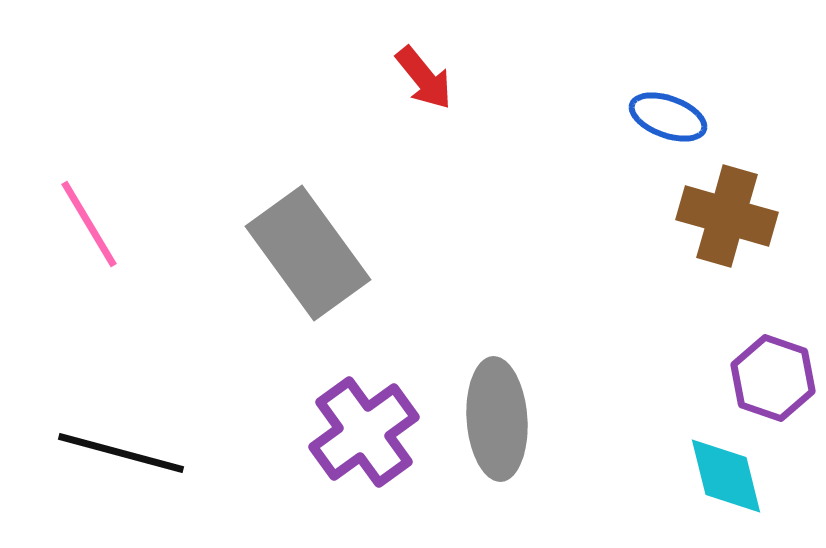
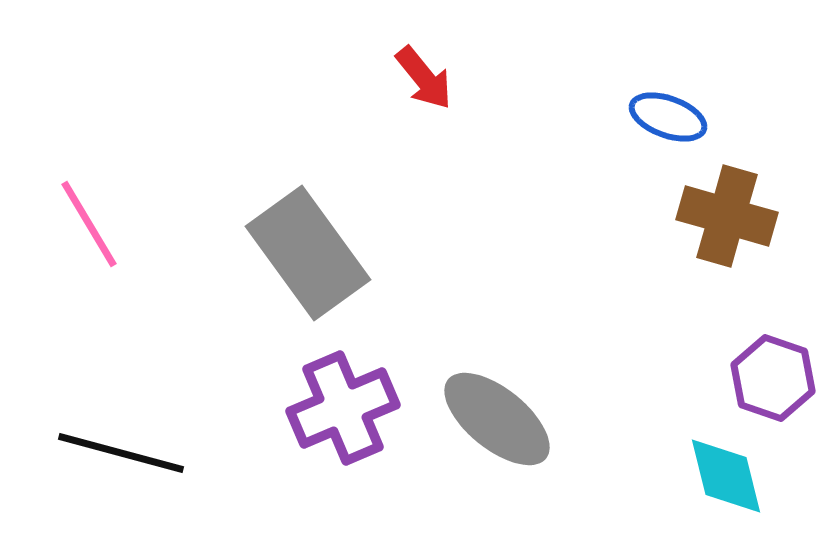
gray ellipse: rotated 47 degrees counterclockwise
purple cross: moved 21 px left, 24 px up; rotated 13 degrees clockwise
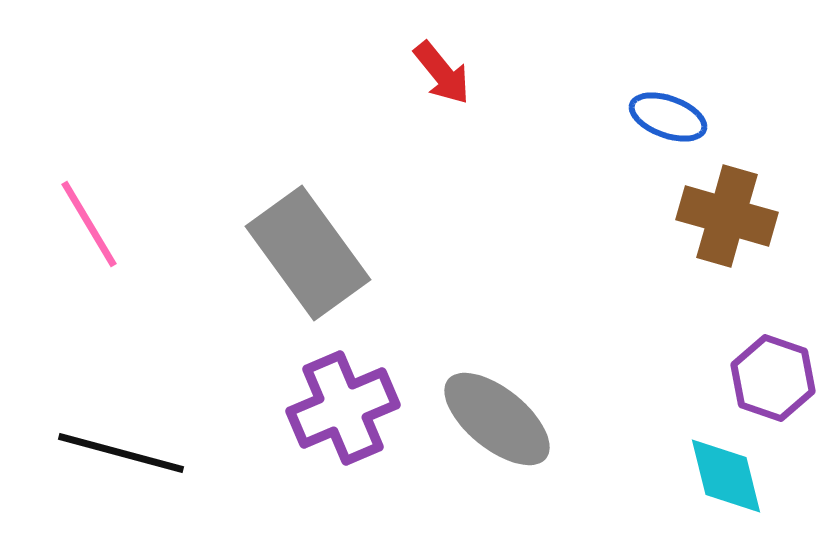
red arrow: moved 18 px right, 5 px up
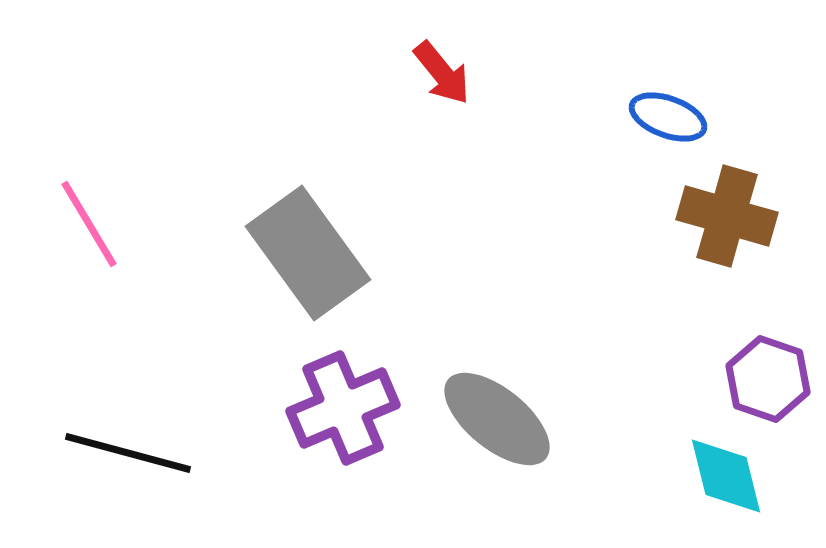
purple hexagon: moved 5 px left, 1 px down
black line: moved 7 px right
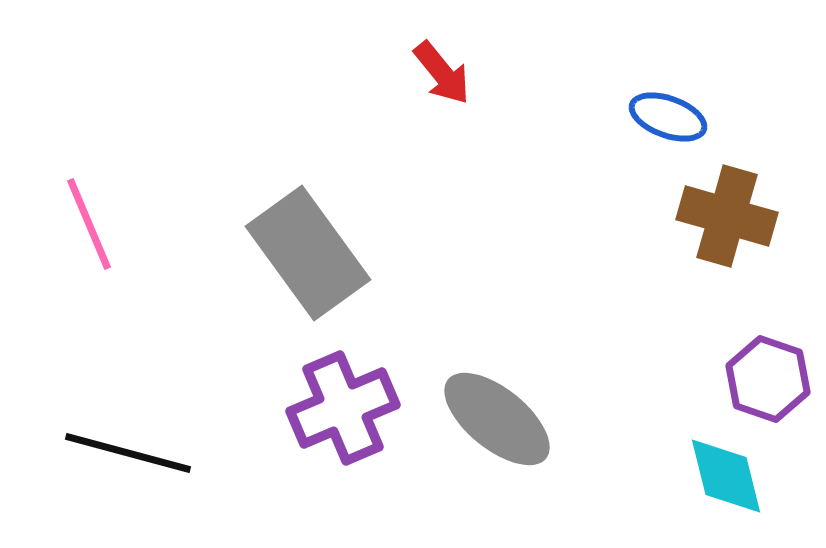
pink line: rotated 8 degrees clockwise
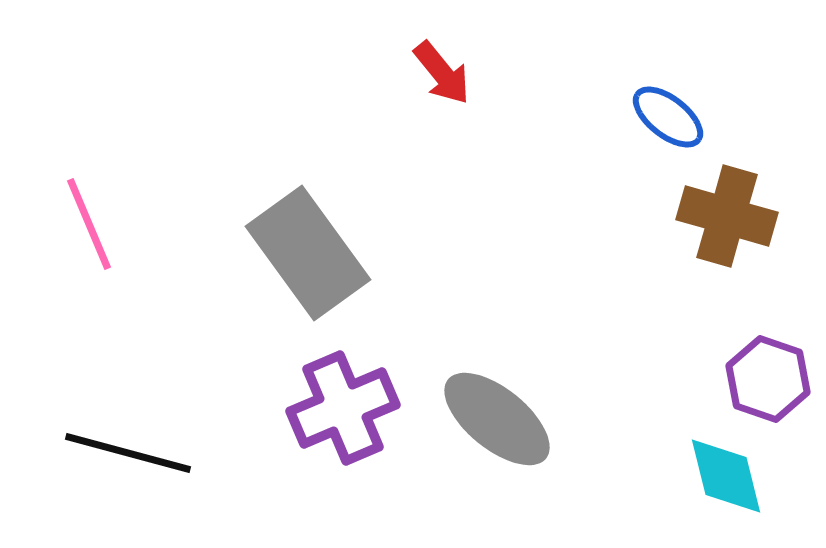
blue ellipse: rotated 18 degrees clockwise
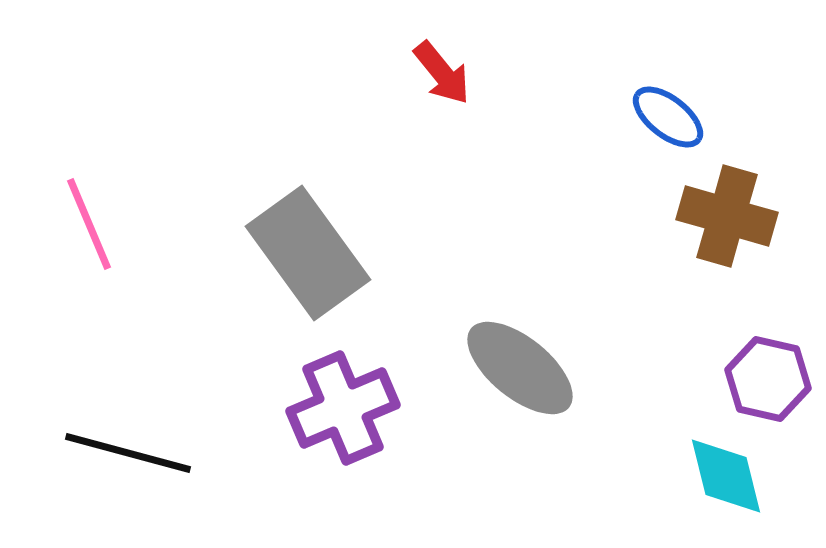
purple hexagon: rotated 6 degrees counterclockwise
gray ellipse: moved 23 px right, 51 px up
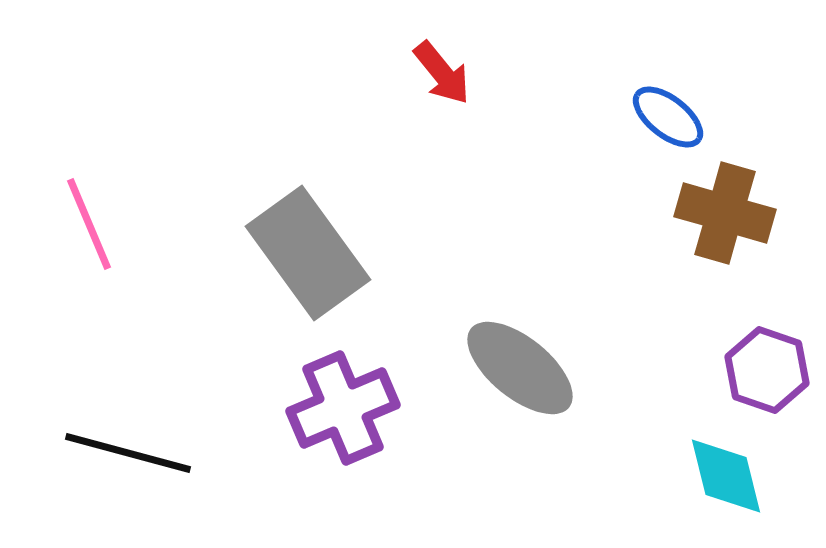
brown cross: moved 2 px left, 3 px up
purple hexagon: moved 1 px left, 9 px up; rotated 6 degrees clockwise
